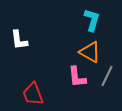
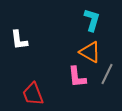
gray line: moved 2 px up
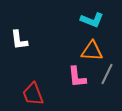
cyan L-shape: rotated 95 degrees clockwise
orange triangle: moved 2 px right, 1 px up; rotated 25 degrees counterclockwise
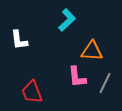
cyan L-shape: moved 25 px left; rotated 65 degrees counterclockwise
gray line: moved 2 px left, 9 px down
red trapezoid: moved 1 px left, 2 px up
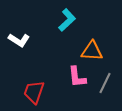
white L-shape: rotated 50 degrees counterclockwise
red trapezoid: moved 2 px right; rotated 40 degrees clockwise
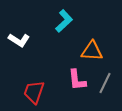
cyan L-shape: moved 3 px left, 1 px down
pink L-shape: moved 3 px down
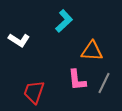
gray line: moved 1 px left
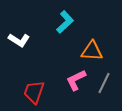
cyan L-shape: moved 1 px right, 1 px down
pink L-shape: moved 1 px left; rotated 70 degrees clockwise
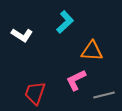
white L-shape: moved 3 px right, 5 px up
gray line: moved 12 px down; rotated 50 degrees clockwise
red trapezoid: moved 1 px right, 1 px down
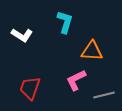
cyan L-shape: rotated 30 degrees counterclockwise
red trapezoid: moved 5 px left, 5 px up
